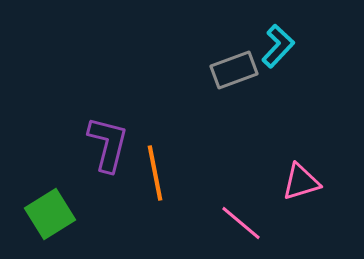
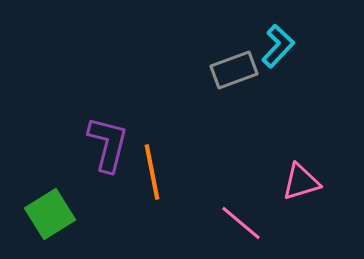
orange line: moved 3 px left, 1 px up
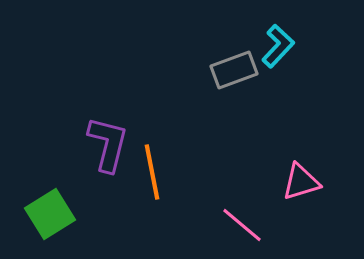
pink line: moved 1 px right, 2 px down
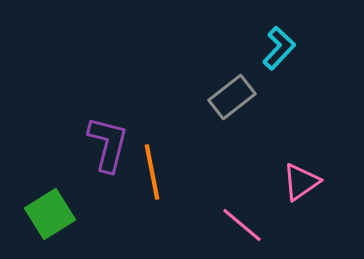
cyan L-shape: moved 1 px right, 2 px down
gray rectangle: moved 2 px left, 27 px down; rotated 18 degrees counterclockwise
pink triangle: rotated 18 degrees counterclockwise
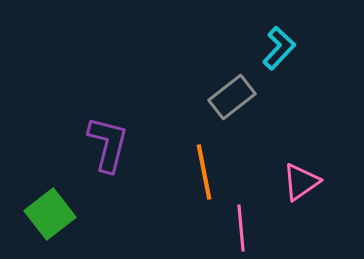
orange line: moved 52 px right
green square: rotated 6 degrees counterclockwise
pink line: moved 1 px left, 3 px down; rotated 45 degrees clockwise
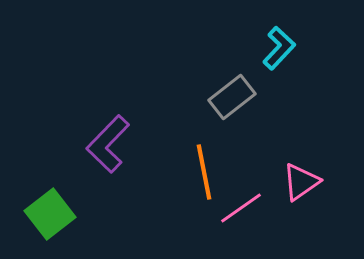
purple L-shape: rotated 150 degrees counterclockwise
pink line: moved 20 px up; rotated 60 degrees clockwise
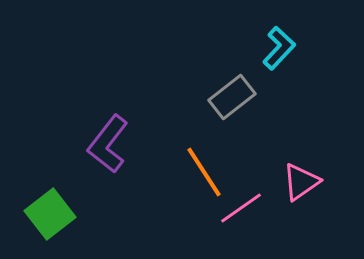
purple L-shape: rotated 6 degrees counterclockwise
orange line: rotated 22 degrees counterclockwise
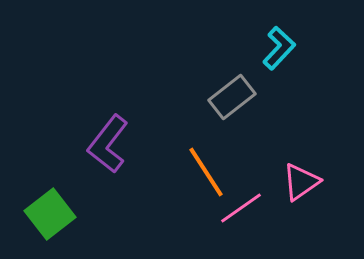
orange line: moved 2 px right
